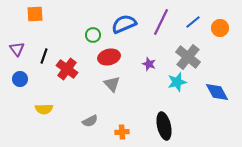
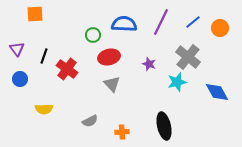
blue semicircle: rotated 25 degrees clockwise
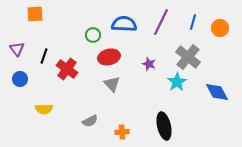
blue line: rotated 35 degrees counterclockwise
cyan star: rotated 18 degrees counterclockwise
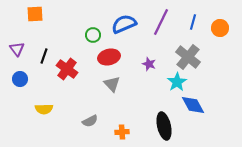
blue semicircle: rotated 25 degrees counterclockwise
blue diamond: moved 24 px left, 13 px down
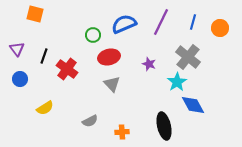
orange square: rotated 18 degrees clockwise
yellow semicircle: moved 1 px right, 1 px up; rotated 30 degrees counterclockwise
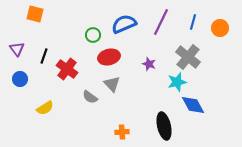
cyan star: rotated 18 degrees clockwise
gray semicircle: moved 24 px up; rotated 63 degrees clockwise
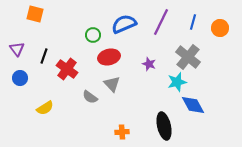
blue circle: moved 1 px up
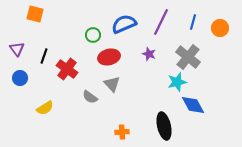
purple star: moved 10 px up
